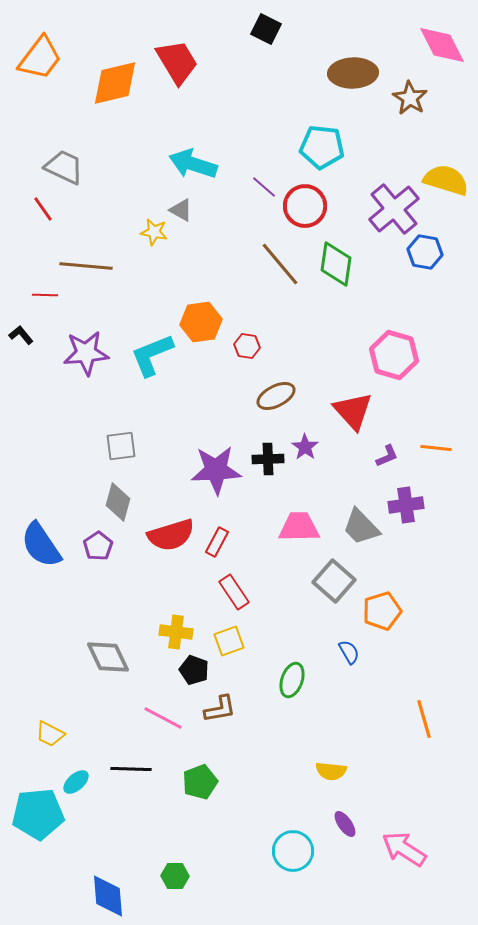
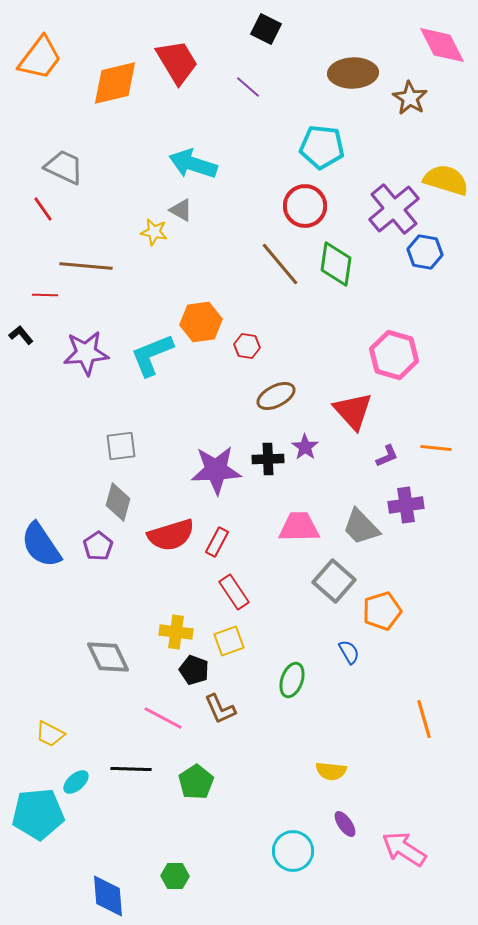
purple line at (264, 187): moved 16 px left, 100 px up
brown L-shape at (220, 709): rotated 76 degrees clockwise
green pentagon at (200, 782): moved 4 px left; rotated 12 degrees counterclockwise
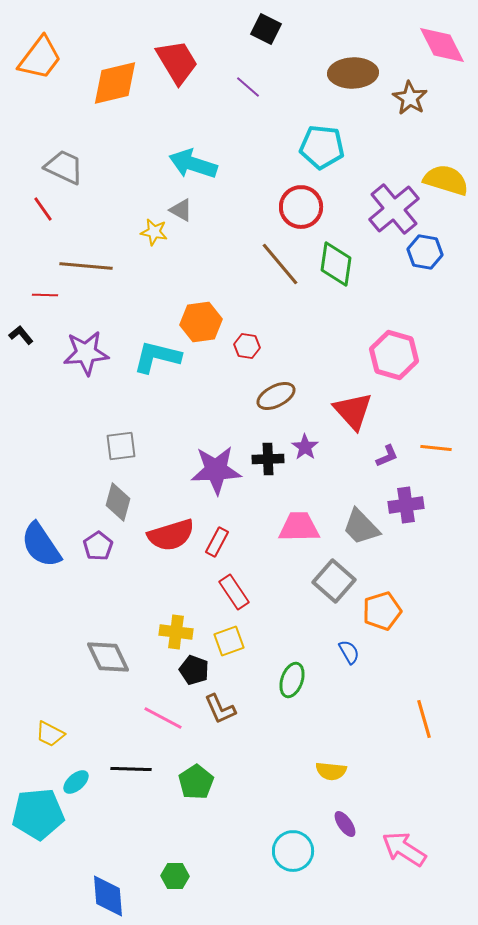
red circle at (305, 206): moved 4 px left, 1 px down
cyan L-shape at (152, 355): moved 5 px right, 2 px down; rotated 36 degrees clockwise
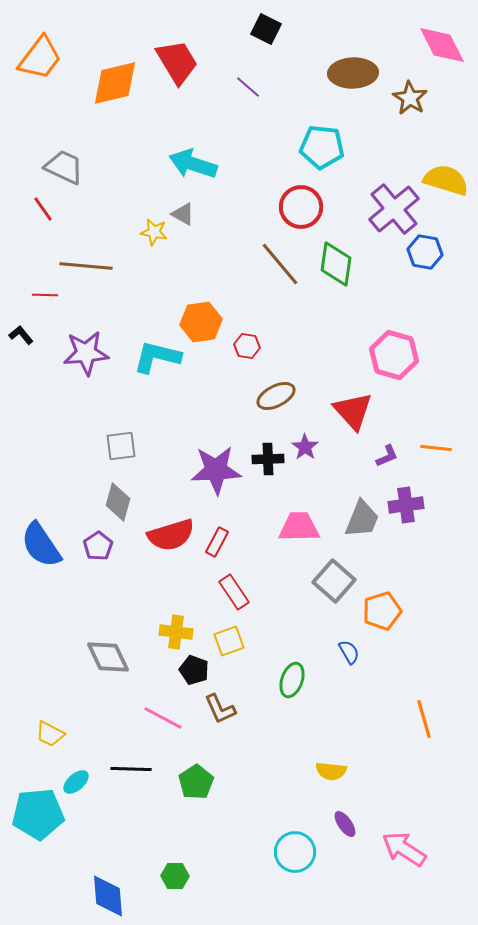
gray triangle at (181, 210): moved 2 px right, 4 px down
gray trapezoid at (361, 527): moved 1 px right, 8 px up; rotated 114 degrees counterclockwise
cyan circle at (293, 851): moved 2 px right, 1 px down
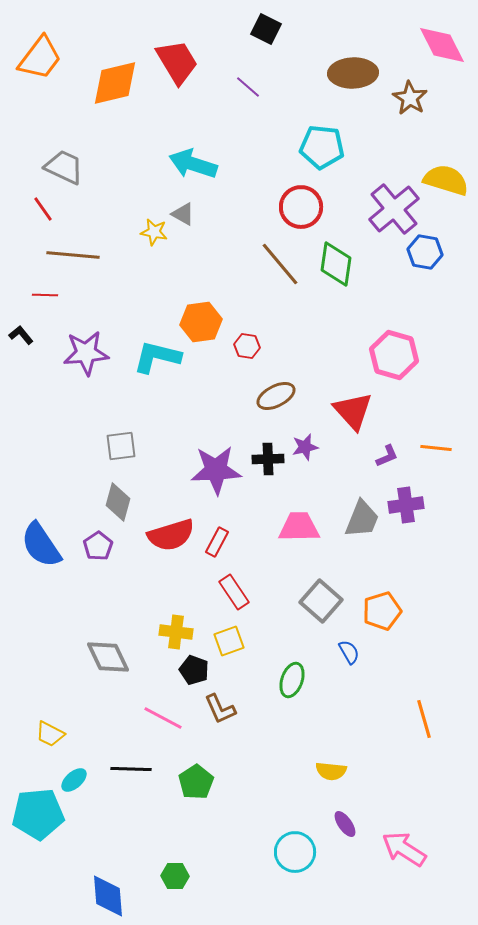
brown line at (86, 266): moved 13 px left, 11 px up
purple star at (305, 447): rotated 24 degrees clockwise
gray square at (334, 581): moved 13 px left, 20 px down
cyan ellipse at (76, 782): moved 2 px left, 2 px up
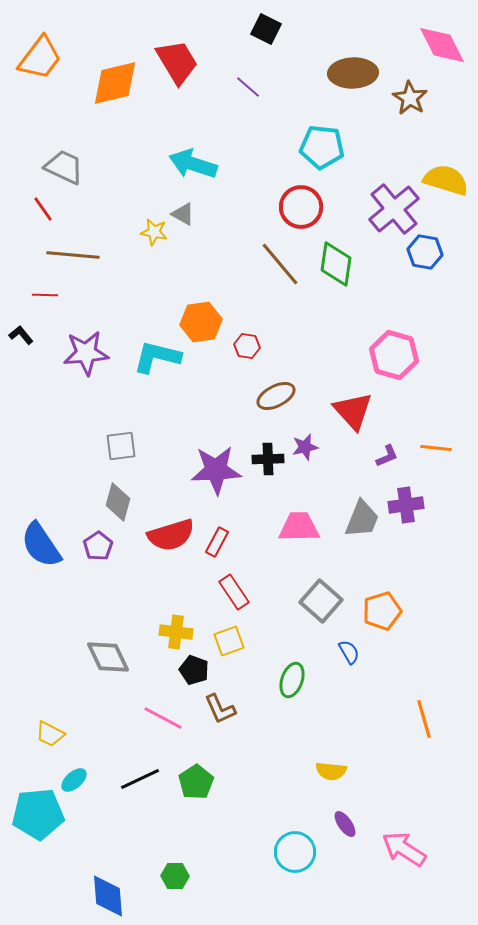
black line at (131, 769): moved 9 px right, 10 px down; rotated 27 degrees counterclockwise
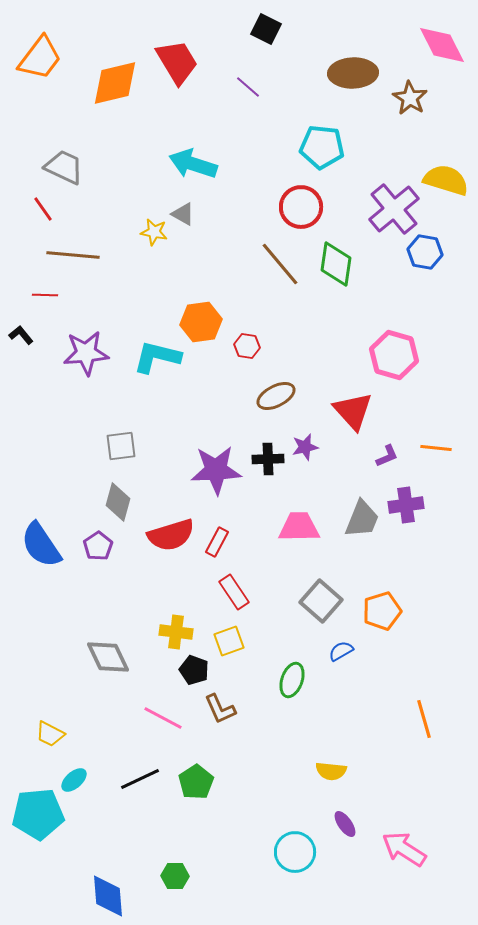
blue semicircle at (349, 652): moved 8 px left, 1 px up; rotated 90 degrees counterclockwise
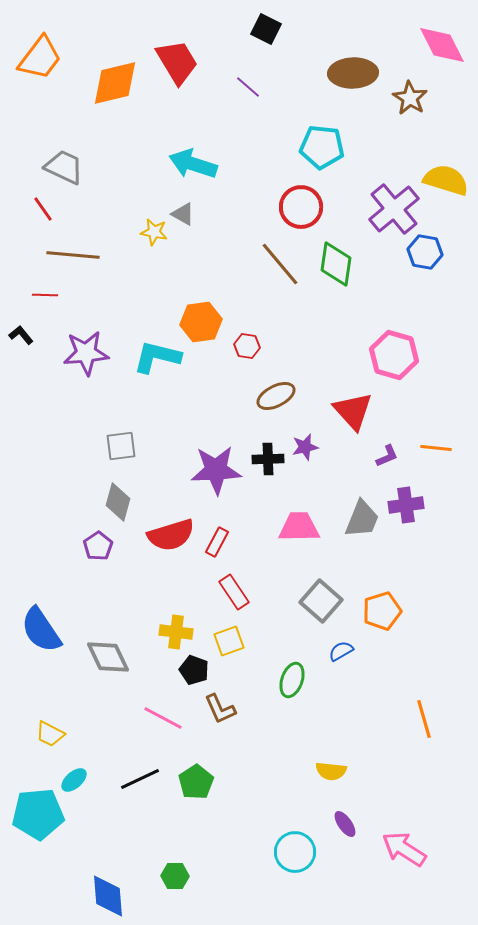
blue semicircle at (41, 545): moved 85 px down
